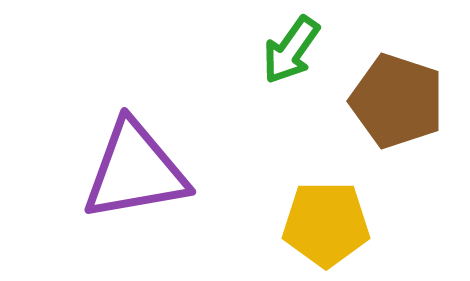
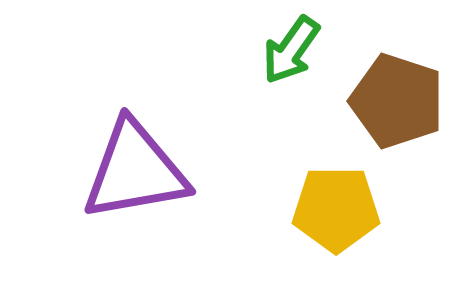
yellow pentagon: moved 10 px right, 15 px up
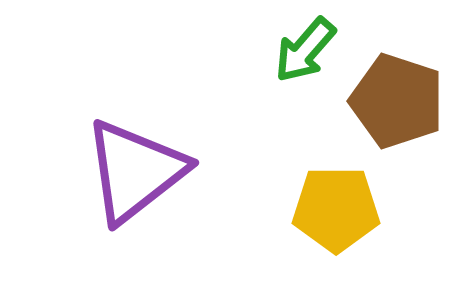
green arrow: moved 14 px right; rotated 6 degrees clockwise
purple triangle: rotated 28 degrees counterclockwise
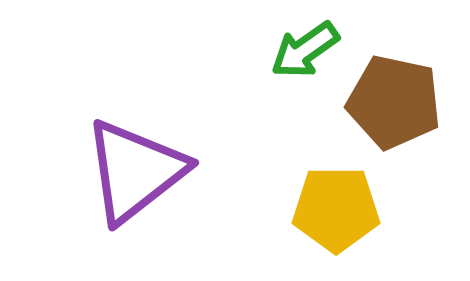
green arrow: rotated 14 degrees clockwise
brown pentagon: moved 3 px left, 1 px down; rotated 6 degrees counterclockwise
